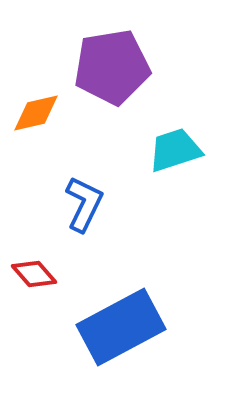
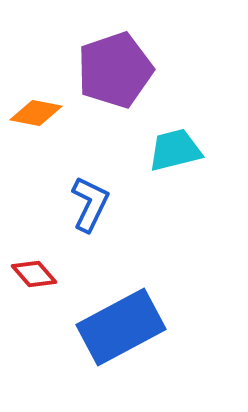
purple pentagon: moved 3 px right, 3 px down; rotated 10 degrees counterclockwise
orange diamond: rotated 24 degrees clockwise
cyan trapezoid: rotated 4 degrees clockwise
blue L-shape: moved 6 px right
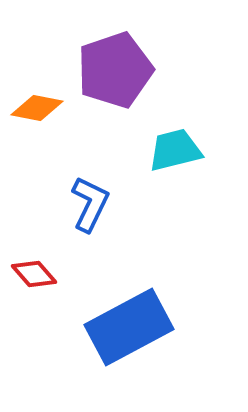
orange diamond: moved 1 px right, 5 px up
blue rectangle: moved 8 px right
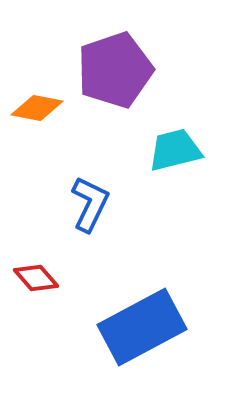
red diamond: moved 2 px right, 4 px down
blue rectangle: moved 13 px right
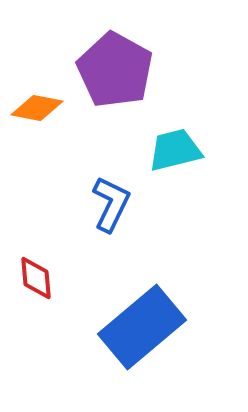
purple pentagon: rotated 24 degrees counterclockwise
blue L-shape: moved 21 px right
red diamond: rotated 36 degrees clockwise
blue rectangle: rotated 12 degrees counterclockwise
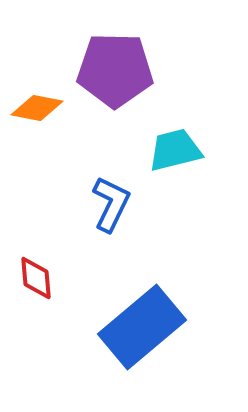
purple pentagon: rotated 28 degrees counterclockwise
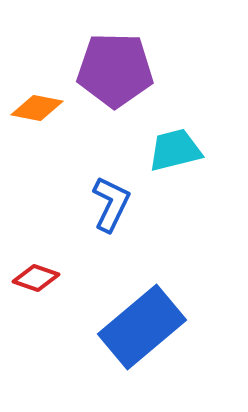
red diamond: rotated 66 degrees counterclockwise
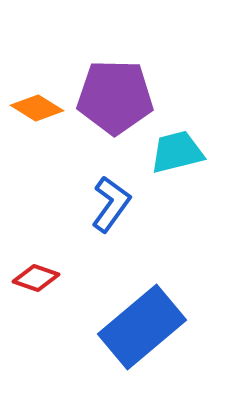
purple pentagon: moved 27 px down
orange diamond: rotated 21 degrees clockwise
cyan trapezoid: moved 2 px right, 2 px down
blue L-shape: rotated 10 degrees clockwise
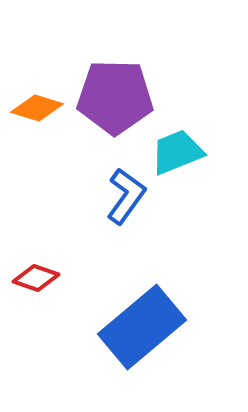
orange diamond: rotated 15 degrees counterclockwise
cyan trapezoid: rotated 8 degrees counterclockwise
blue L-shape: moved 15 px right, 8 px up
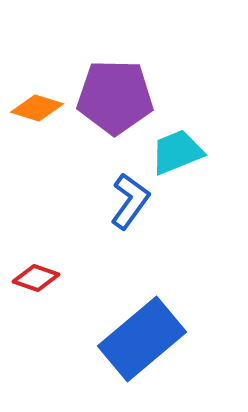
blue L-shape: moved 4 px right, 5 px down
blue rectangle: moved 12 px down
